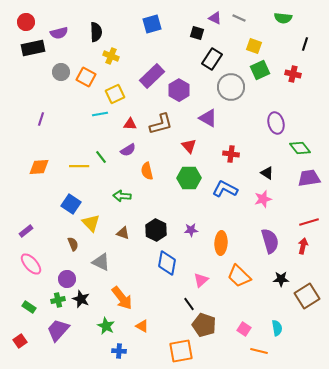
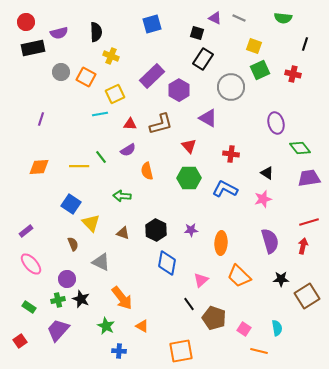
black rectangle at (212, 59): moved 9 px left
brown pentagon at (204, 325): moved 10 px right, 7 px up
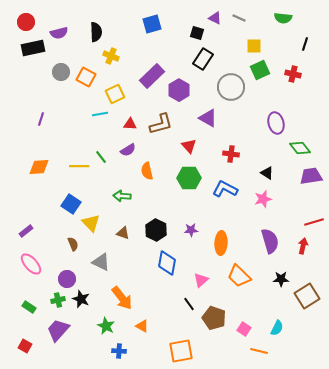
yellow square at (254, 46): rotated 21 degrees counterclockwise
purple trapezoid at (309, 178): moved 2 px right, 2 px up
red line at (309, 222): moved 5 px right
cyan semicircle at (277, 328): rotated 35 degrees clockwise
red square at (20, 341): moved 5 px right, 5 px down; rotated 24 degrees counterclockwise
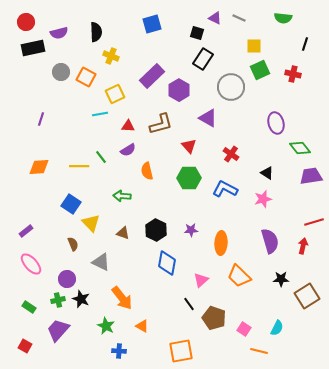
red triangle at (130, 124): moved 2 px left, 2 px down
red cross at (231, 154): rotated 28 degrees clockwise
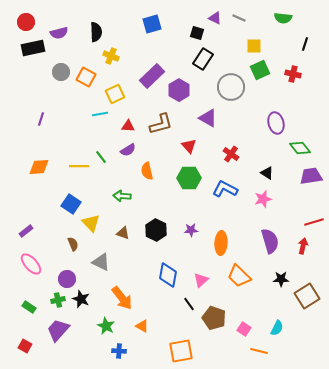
blue diamond at (167, 263): moved 1 px right, 12 px down
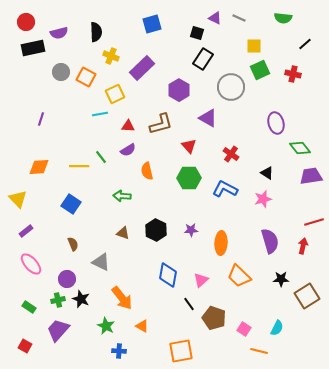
black line at (305, 44): rotated 32 degrees clockwise
purple rectangle at (152, 76): moved 10 px left, 8 px up
yellow triangle at (91, 223): moved 73 px left, 24 px up
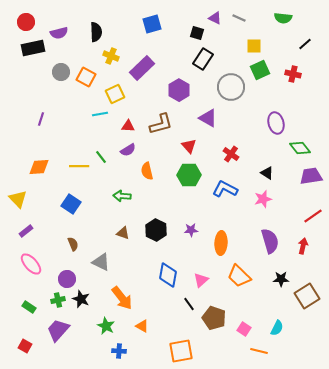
green hexagon at (189, 178): moved 3 px up
red line at (314, 222): moved 1 px left, 6 px up; rotated 18 degrees counterclockwise
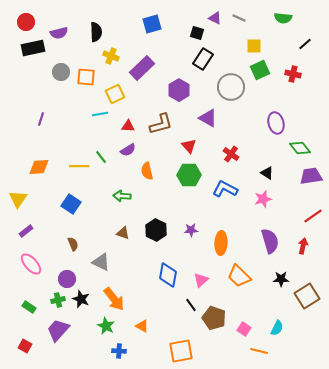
orange square at (86, 77): rotated 24 degrees counterclockwise
yellow triangle at (18, 199): rotated 18 degrees clockwise
orange arrow at (122, 298): moved 8 px left, 1 px down
black line at (189, 304): moved 2 px right, 1 px down
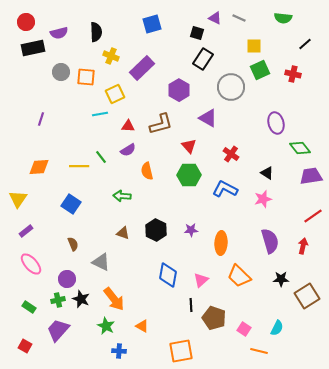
black line at (191, 305): rotated 32 degrees clockwise
